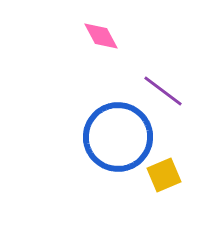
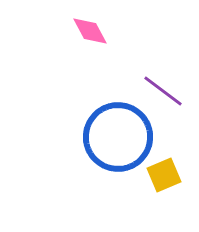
pink diamond: moved 11 px left, 5 px up
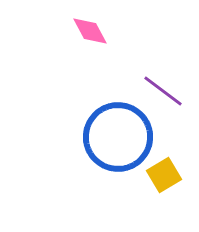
yellow square: rotated 8 degrees counterclockwise
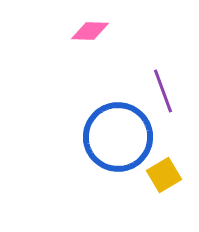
pink diamond: rotated 60 degrees counterclockwise
purple line: rotated 33 degrees clockwise
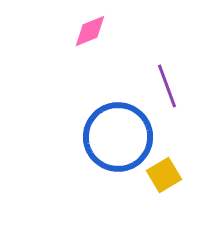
pink diamond: rotated 24 degrees counterclockwise
purple line: moved 4 px right, 5 px up
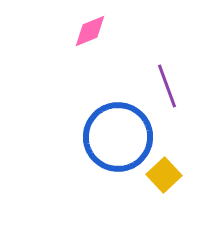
yellow square: rotated 12 degrees counterclockwise
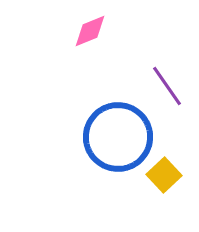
purple line: rotated 15 degrees counterclockwise
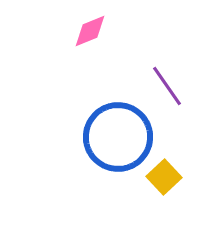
yellow square: moved 2 px down
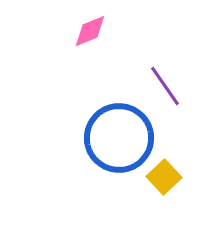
purple line: moved 2 px left
blue circle: moved 1 px right, 1 px down
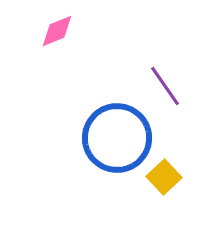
pink diamond: moved 33 px left
blue circle: moved 2 px left
